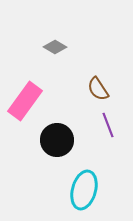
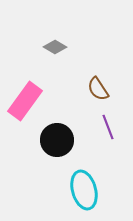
purple line: moved 2 px down
cyan ellipse: rotated 30 degrees counterclockwise
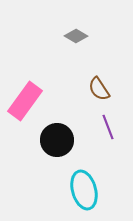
gray diamond: moved 21 px right, 11 px up
brown semicircle: moved 1 px right
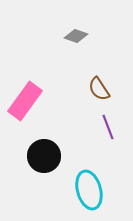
gray diamond: rotated 10 degrees counterclockwise
black circle: moved 13 px left, 16 px down
cyan ellipse: moved 5 px right
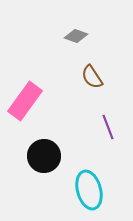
brown semicircle: moved 7 px left, 12 px up
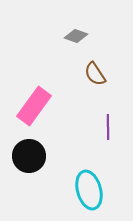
brown semicircle: moved 3 px right, 3 px up
pink rectangle: moved 9 px right, 5 px down
purple line: rotated 20 degrees clockwise
black circle: moved 15 px left
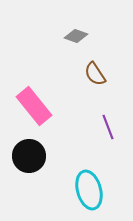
pink rectangle: rotated 75 degrees counterclockwise
purple line: rotated 20 degrees counterclockwise
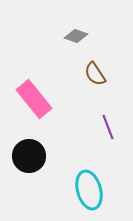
pink rectangle: moved 7 px up
